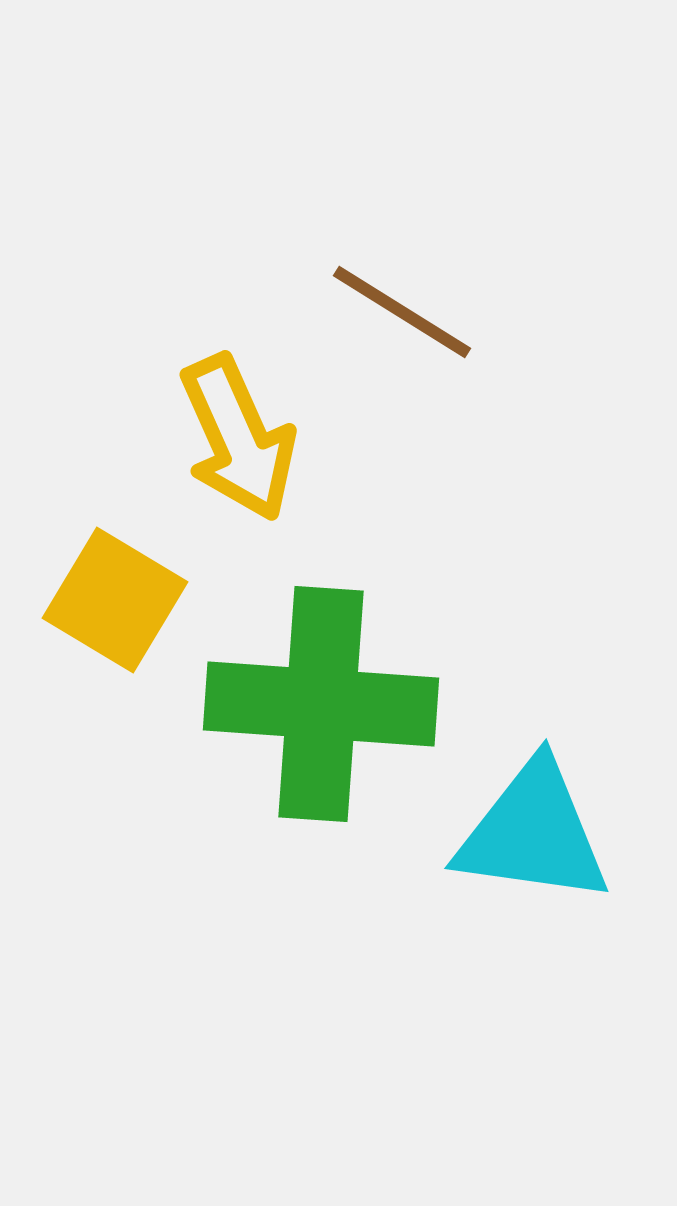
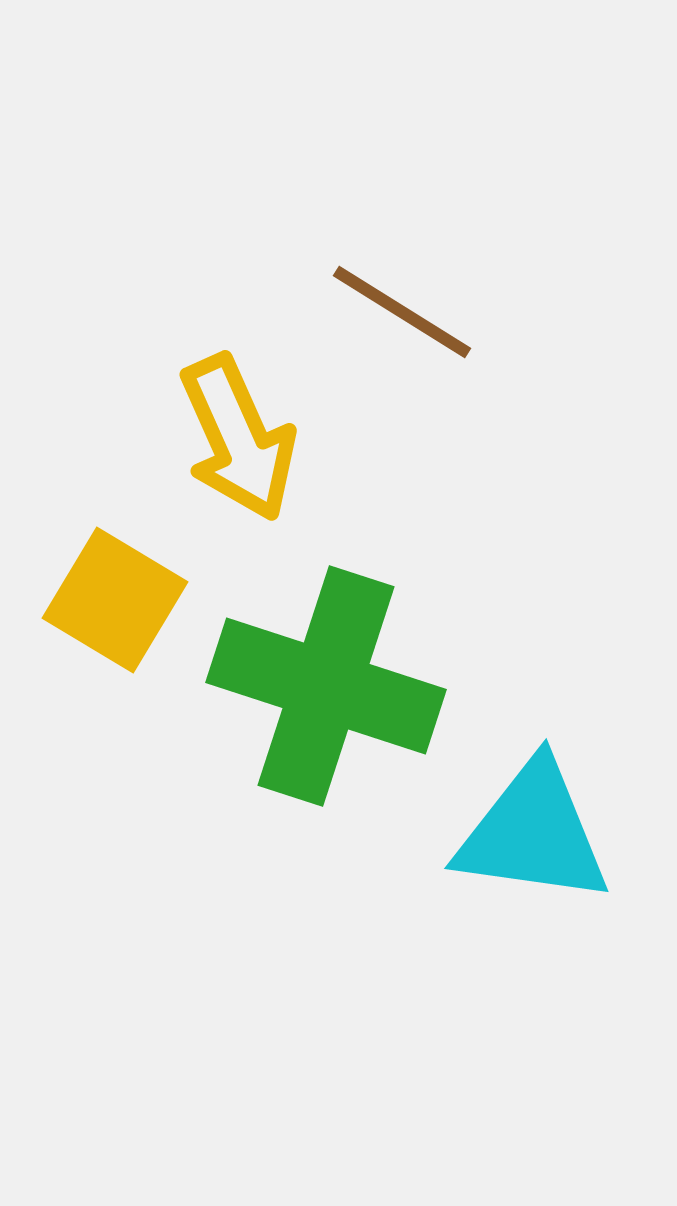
green cross: moved 5 px right, 18 px up; rotated 14 degrees clockwise
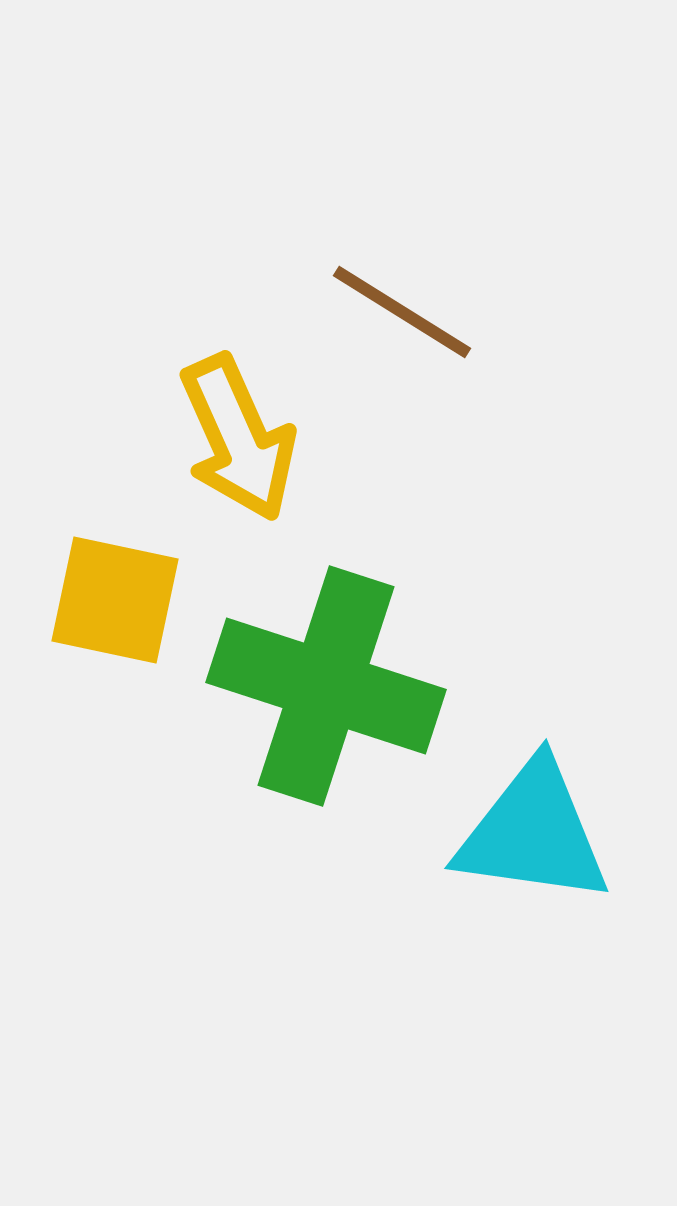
yellow square: rotated 19 degrees counterclockwise
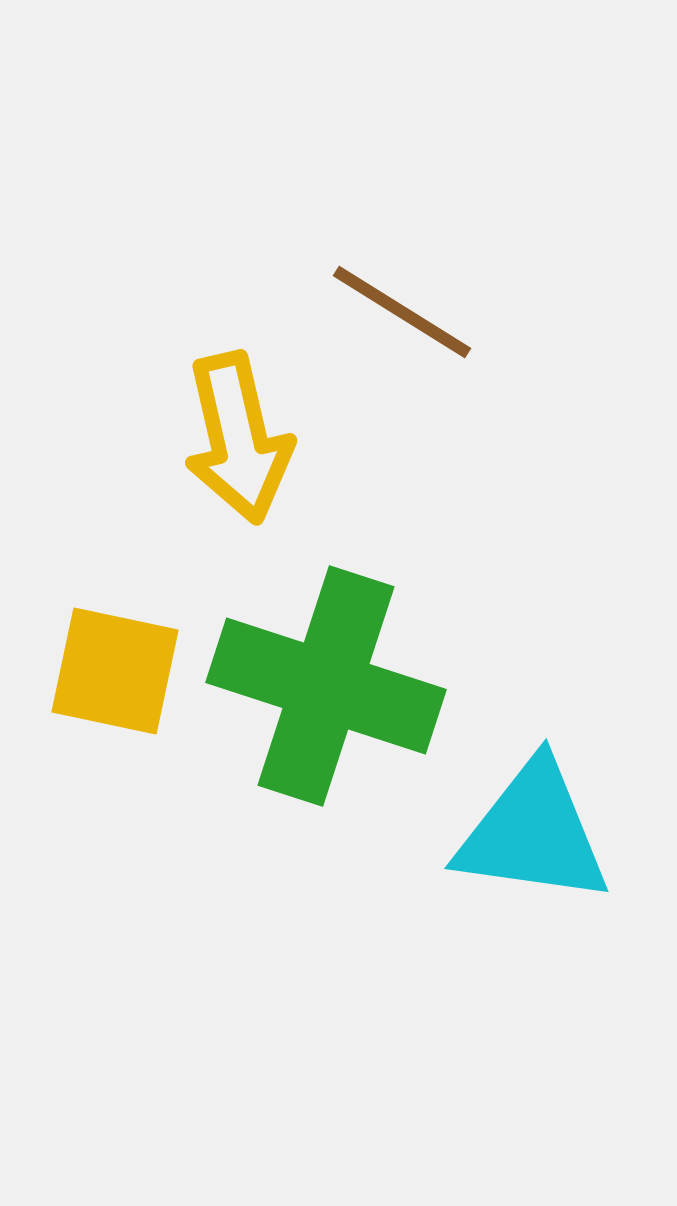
yellow arrow: rotated 11 degrees clockwise
yellow square: moved 71 px down
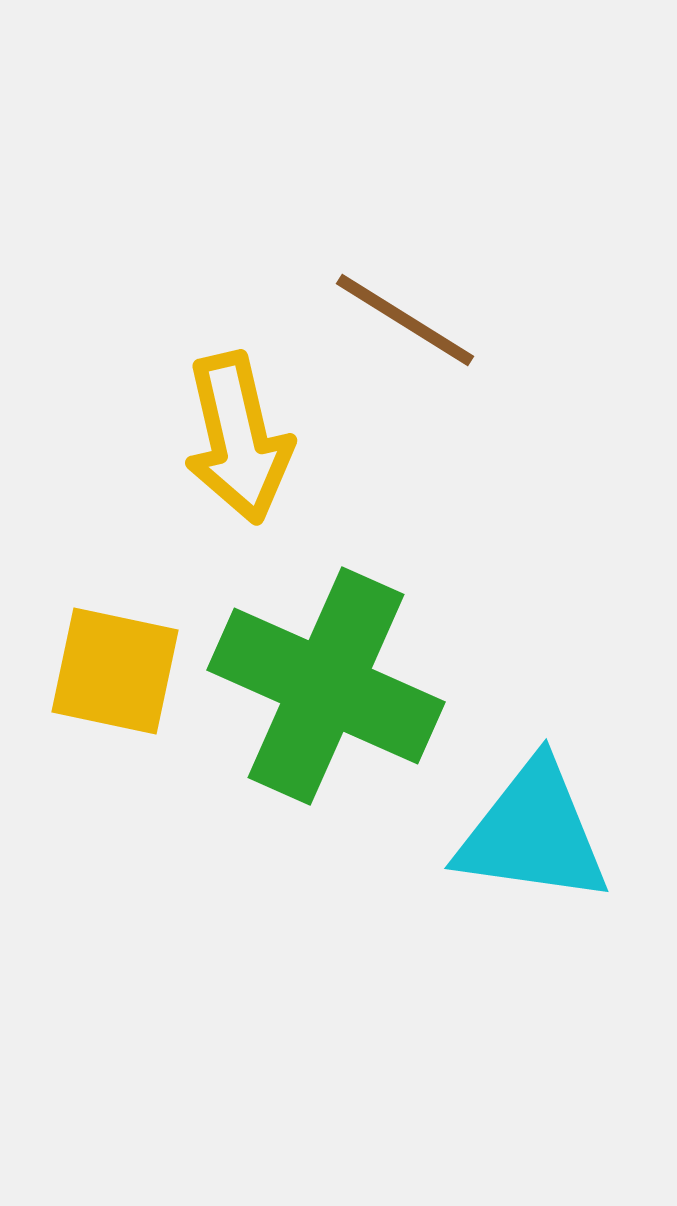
brown line: moved 3 px right, 8 px down
green cross: rotated 6 degrees clockwise
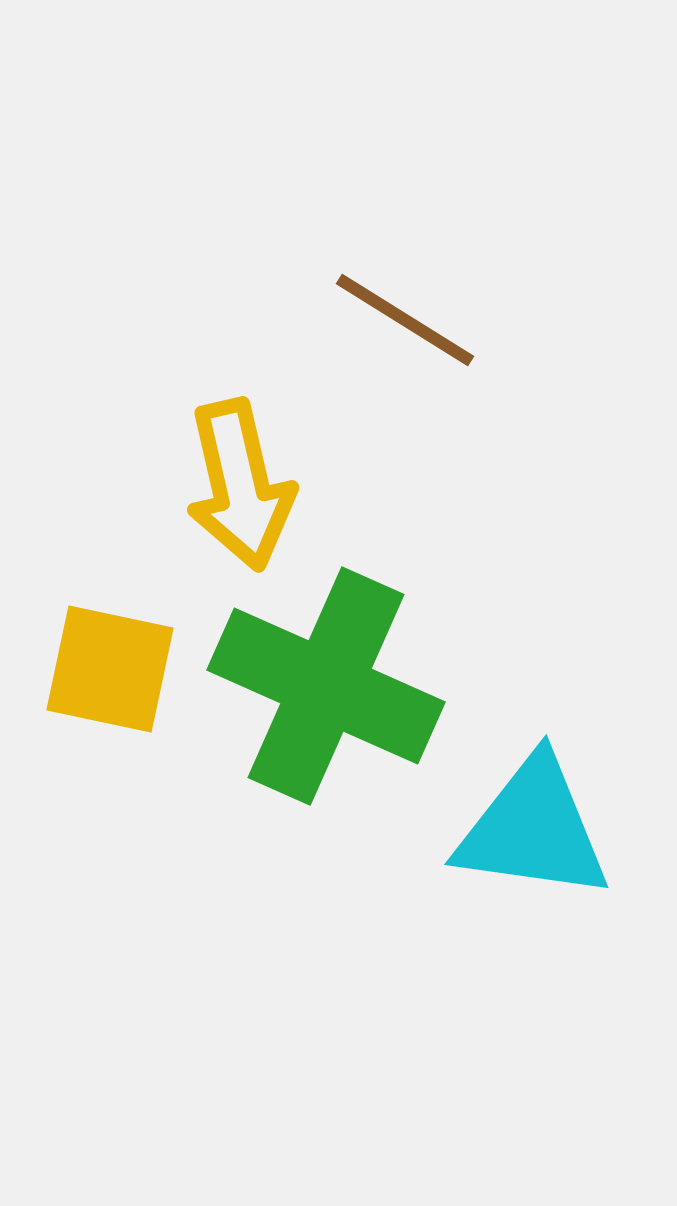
yellow arrow: moved 2 px right, 47 px down
yellow square: moved 5 px left, 2 px up
cyan triangle: moved 4 px up
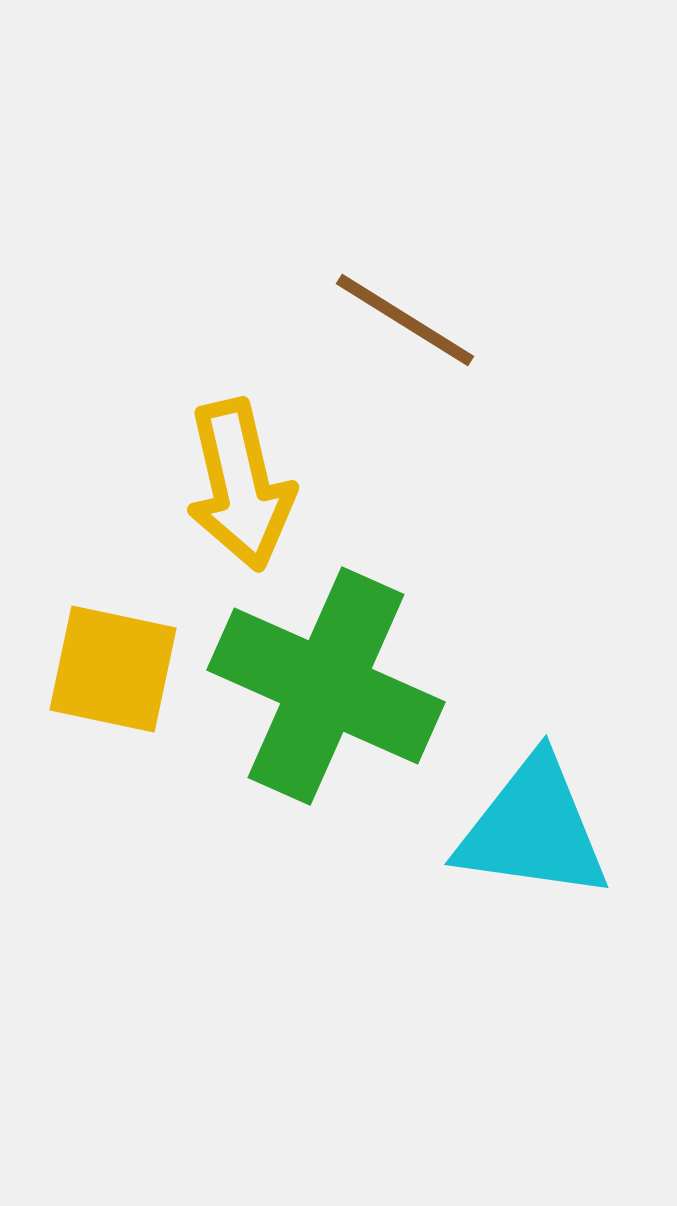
yellow square: moved 3 px right
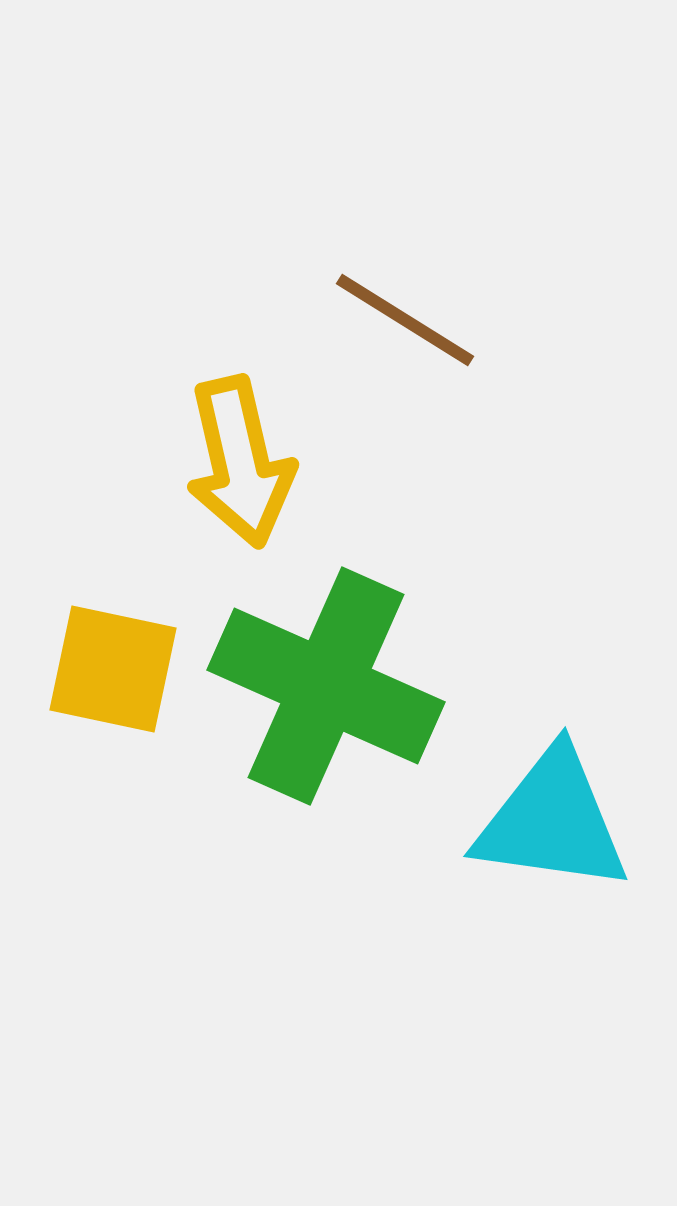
yellow arrow: moved 23 px up
cyan triangle: moved 19 px right, 8 px up
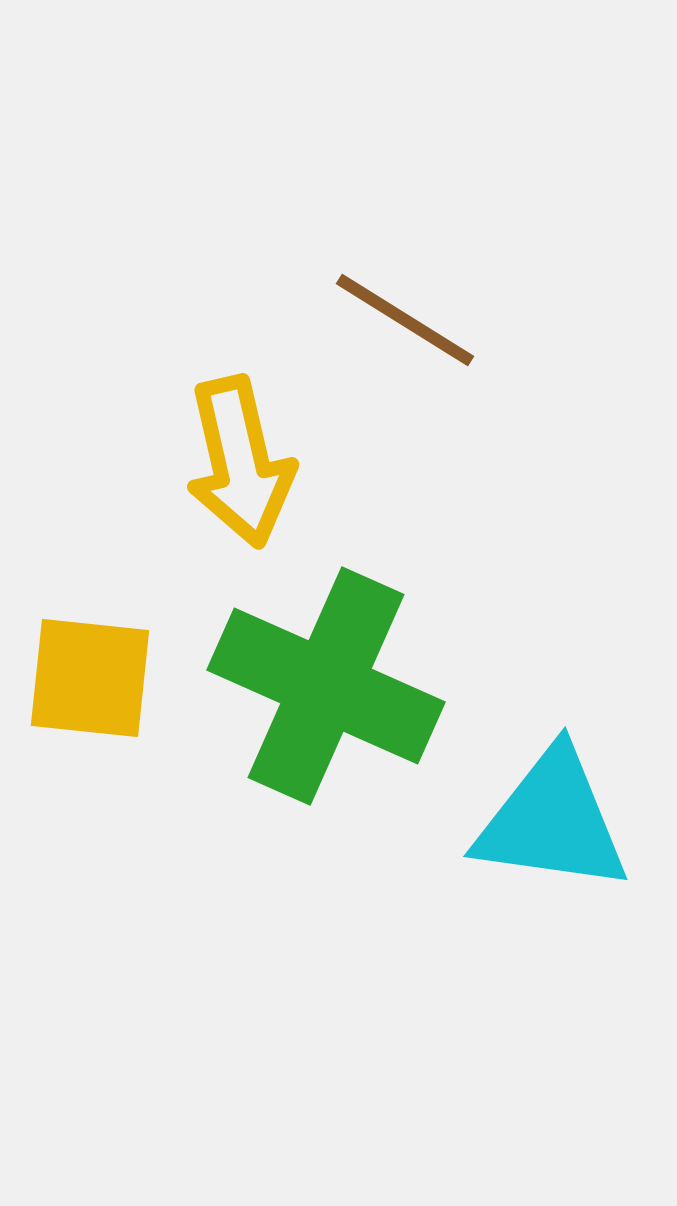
yellow square: moved 23 px left, 9 px down; rotated 6 degrees counterclockwise
